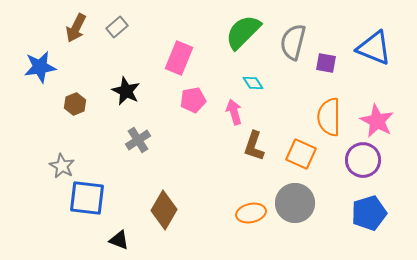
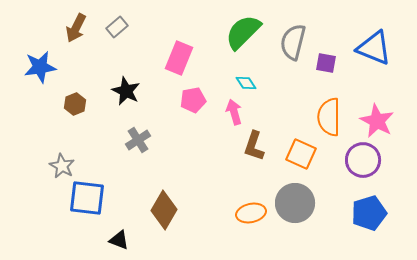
cyan diamond: moved 7 px left
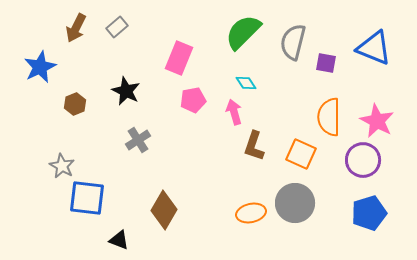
blue star: rotated 16 degrees counterclockwise
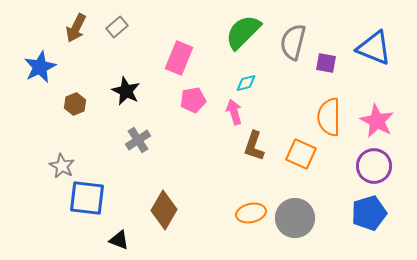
cyan diamond: rotated 70 degrees counterclockwise
purple circle: moved 11 px right, 6 px down
gray circle: moved 15 px down
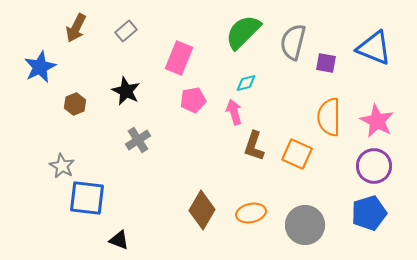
gray rectangle: moved 9 px right, 4 px down
orange square: moved 4 px left
brown diamond: moved 38 px right
gray circle: moved 10 px right, 7 px down
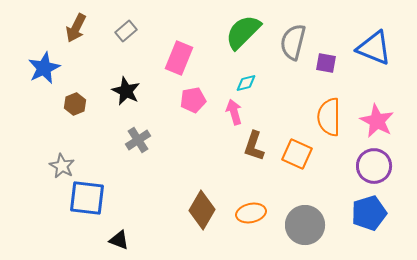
blue star: moved 4 px right, 1 px down
